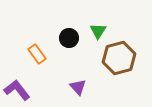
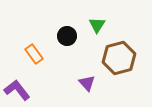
green triangle: moved 1 px left, 6 px up
black circle: moved 2 px left, 2 px up
orange rectangle: moved 3 px left
purple triangle: moved 9 px right, 4 px up
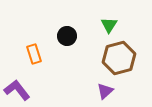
green triangle: moved 12 px right
orange rectangle: rotated 18 degrees clockwise
purple triangle: moved 18 px right, 8 px down; rotated 30 degrees clockwise
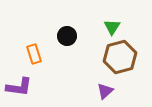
green triangle: moved 3 px right, 2 px down
brown hexagon: moved 1 px right, 1 px up
purple L-shape: moved 2 px right, 3 px up; rotated 136 degrees clockwise
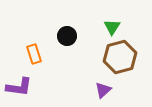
purple triangle: moved 2 px left, 1 px up
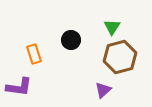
black circle: moved 4 px right, 4 px down
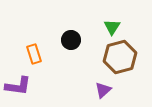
purple L-shape: moved 1 px left, 1 px up
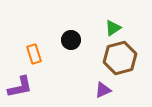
green triangle: moved 1 px right, 1 px down; rotated 24 degrees clockwise
brown hexagon: moved 1 px down
purple L-shape: moved 2 px right, 1 px down; rotated 20 degrees counterclockwise
purple triangle: rotated 18 degrees clockwise
